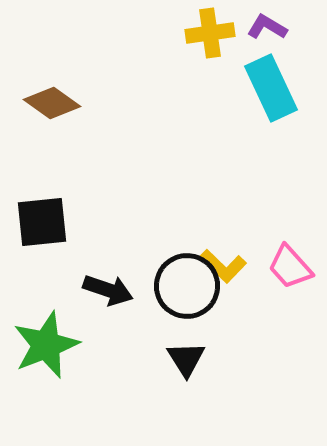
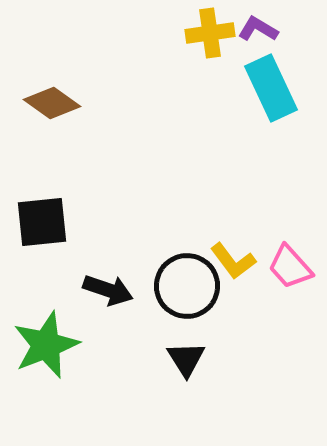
purple L-shape: moved 9 px left, 2 px down
yellow L-shape: moved 10 px right, 5 px up; rotated 9 degrees clockwise
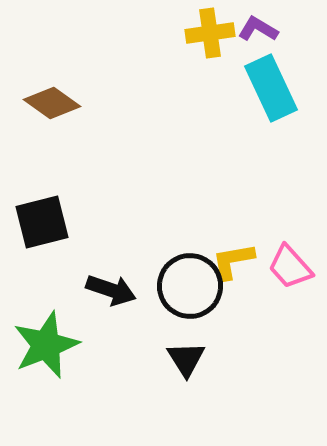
black square: rotated 8 degrees counterclockwise
yellow L-shape: rotated 117 degrees clockwise
black circle: moved 3 px right
black arrow: moved 3 px right
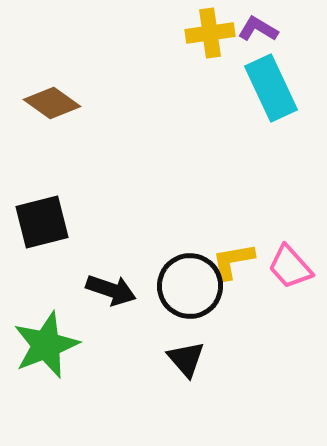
black triangle: rotated 9 degrees counterclockwise
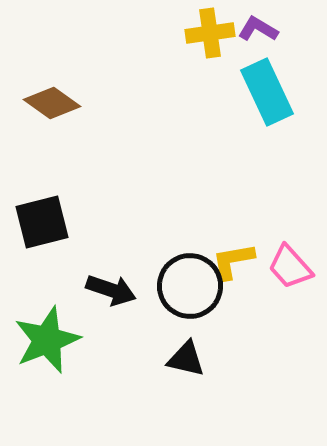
cyan rectangle: moved 4 px left, 4 px down
green star: moved 1 px right, 5 px up
black triangle: rotated 36 degrees counterclockwise
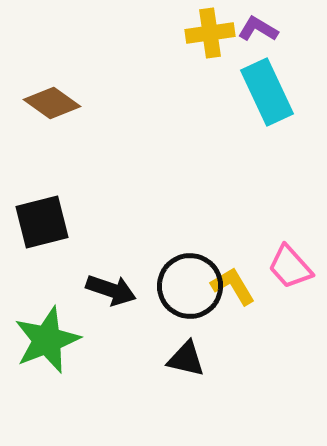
yellow L-shape: moved 25 px down; rotated 69 degrees clockwise
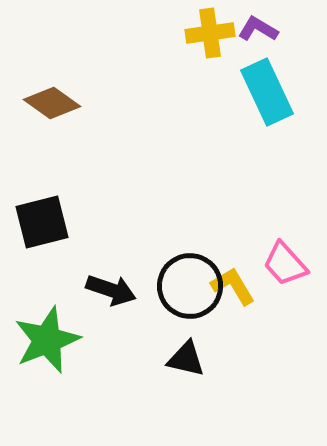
pink trapezoid: moved 5 px left, 3 px up
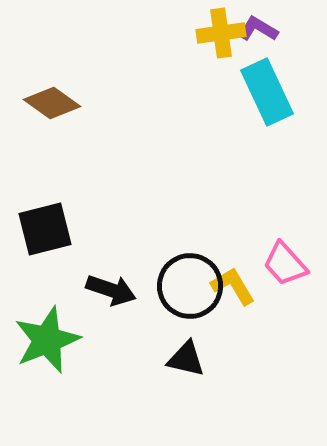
yellow cross: moved 11 px right
black square: moved 3 px right, 7 px down
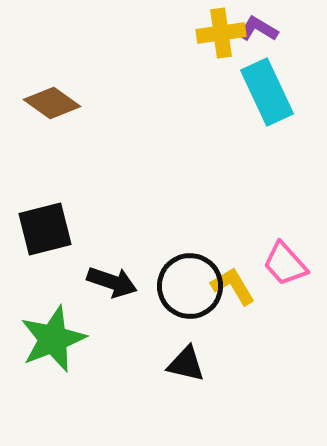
black arrow: moved 1 px right, 8 px up
green star: moved 6 px right, 1 px up
black triangle: moved 5 px down
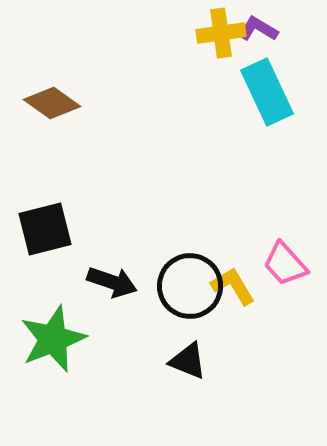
black triangle: moved 2 px right, 3 px up; rotated 9 degrees clockwise
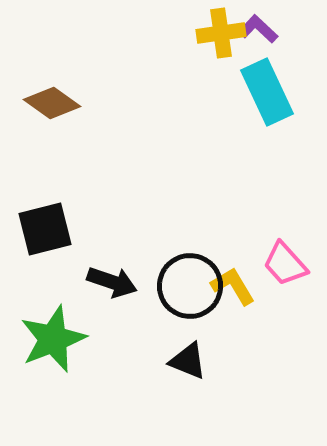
purple L-shape: rotated 12 degrees clockwise
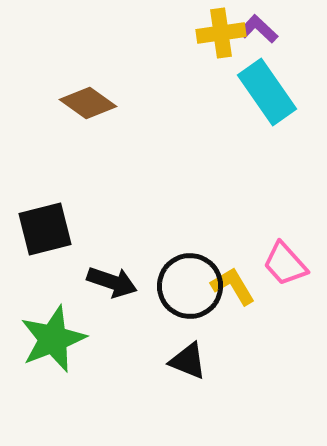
cyan rectangle: rotated 10 degrees counterclockwise
brown diamond: moved 36 px right
